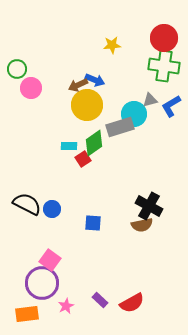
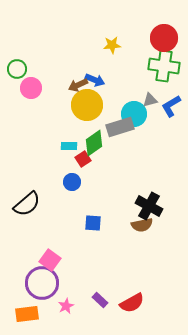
black semicircle: rotated 112 degrees clockwise
blue circle: moved 20 px right, 27 px up
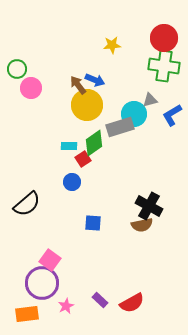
brown arrow: rotated 78 degrees clockwise
blue L-shape: moved 1 px right, 9 px down
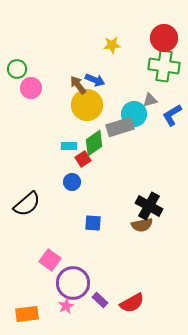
purple circle: moved 31 px right
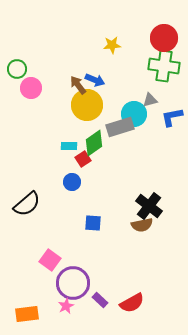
blue L-shape: moved 2 px down; rotated 20 degrees clockwise
black cross: rotated 8 degrees clockwise
